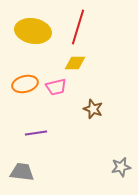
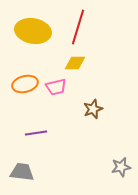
brown star: rotated 30 degrees clockwise
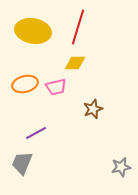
purple line: rotated 20 degrees counterclockwise
gray trapezoid: moved 9 px up; rotated 75 degrees counterclockwise
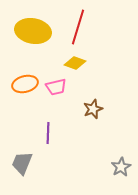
yellow diamond: rotated 20 degrees clockwise
purple line: moved 12 px right; rotated 60 degrees counterclockwise
gray star: rotated 18 degrees counterclockwise
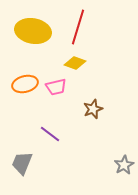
purple line: moved 2 px right, 1 px down; rotated 55 degrees counterclockwise
gray star: moved 3 px right, 2 px up
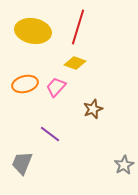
pink trapezoid: rotated 145 degrees clockwise
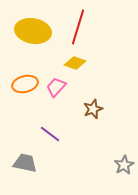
gray trapezoid: moved 3 px right; rotated 80 degrees clockwise
